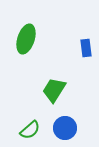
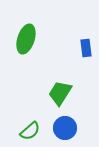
green trapezoid: moved 6 px right, 3 px down
green semicircle: moved 1 px down
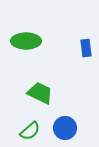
green ellipse: moved 2 px down; rotated 72 degrees clockwise
green trapezoid: moved 20 px left; rotated 84 degrees clockwise
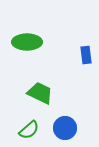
green ellipse: moved 1 px right, 1 px down
blue rectangle: moved 7 px down
green semicircle: moved 1 px left, 1 px up
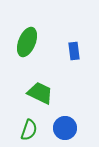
green ellipse: rotated 68 degrees counterclockwise
blue rectangle: moved 12 px left, 4 px up
green semicircle: rotated 30 degrees counterclockwise
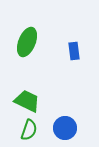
green trapezoid: moved 13 px left, 8 px down
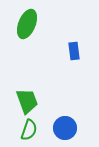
green ellipse: moved 18 px up
green trapezoid: rotated 44 degrees clockwise
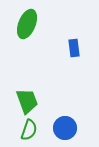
blue rectangle: moved 3 px up
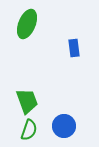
blue circle: moved 1 px left, 2 px up
